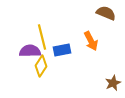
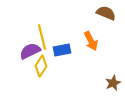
purple semicircle: rotated 25 degrees counterclockwise
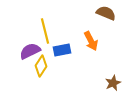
yellow line: moved 3 px right, 6 px up
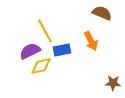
brown semicircle: moved 4 px left
yellow line: rotated 15 degrees counterclockwise
yellow diamond: rotated 45 degrees clockwise
brown star: rotated 28 degrees clockwise
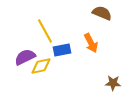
orange arrow: moved 2 px down
purple semicircle: moved 5 px left, 6 px down
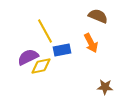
brown semicircle: moved 4 px left, 3 px down
purple semicircle: moved 3 px right
brown star: moved 8 px left, 4 px down
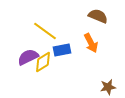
yellow line: rotated 25 degrees counterclockwise
yellow diamond: moved 2 px right, 4 px up; rotated 20 degrees counterclockwise
brown star: moved 3 px right; rotated 14 degrees counterclockwise
